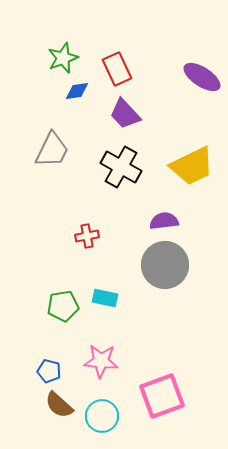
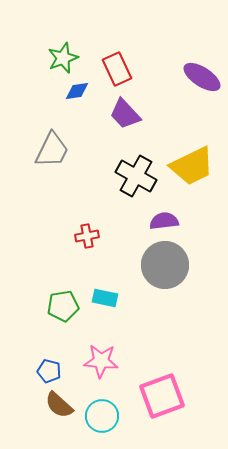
black cross: moved 15 px right, 9 px down
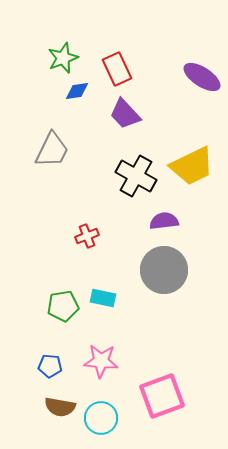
red cross: rotated 10 degrees counterclockwise
gray circle: moved 1 px left, 5 px down
cyan rectangle: moved 2 px left
blue pentagon: moved 1 px right, 5 px up; rotated 10 degrees counterclockwise
brown semicircle: moved 1 px right, 2 px down; rotated 32 degrees counterclockwise
cyan circle: moved 1 px left, 2 px down
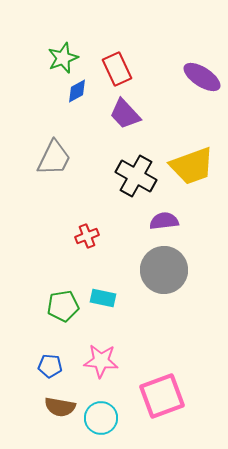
blue diamond: rotated 20 degrees counterclockwise
gray trapezoid: moved 2 px right, 8 px down
yellow trapezoid: rotated 6 degrees clockwise
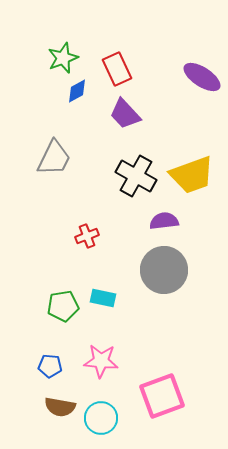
yellow trapezoid: moved 9 px down
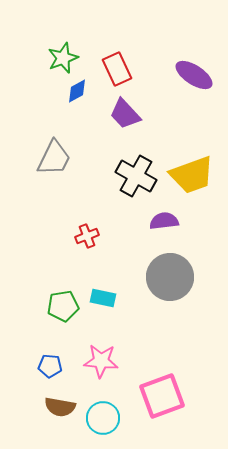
purple ellipse: moved 8 px left, 2 px up
gray circle: moved 6 px right, 7 px down
cyan circle: moved 2 px right
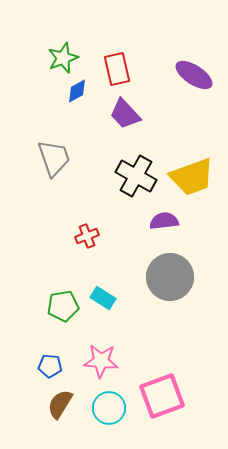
red rectangle: rotated 12 degrees clockwise
gray trapezoid: rotated 45 degrees counterclockwise
yellow trapezoid: moved 2 px down
cyan rectangle: rotated 20 degrees clockwise
brown semicircle: moved 3 px up; rotated 112 degrees clockwise
cyan circle: moved 6 px right, 10 px up
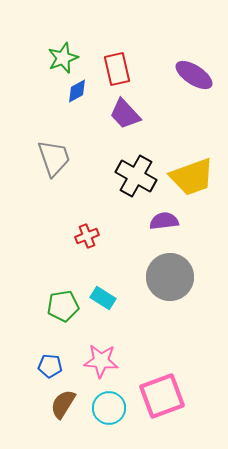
brown semicircle: moved 3 px right
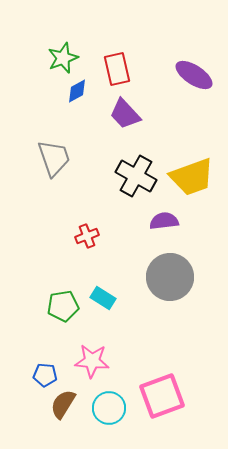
pink star: moved 9 px left
blue pentagon: moved 5 px left, 9 px down
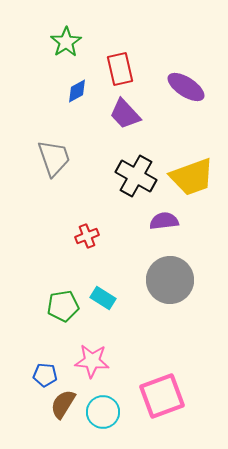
green star: moved 3 px right, 16 px up; rotated 12 degrees counterclockwise
red rectangle: moved 3 px right
purple ellipse: moved 8 px left, 12 px down
gray circle: moved 3 px down
cyan circle: moved 6 px left, 4 px down
